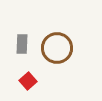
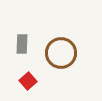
brown circle: moved 4 px right, 5 px down
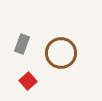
gray rectangle: rotated 18 degrees clockwise
